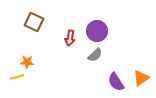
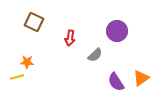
purple circle: moved 20 px right
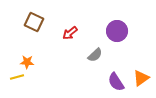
red arrow: moved 5 px up; rotated 42 degrees clockwise
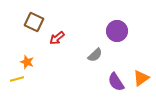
red arrow: moved 13 px left, 5 px down
orange star: rotated 16 degrees clockwise
yellow line: moved 2 px down
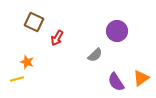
red arrow: rotated 21 degrees counterclockwise
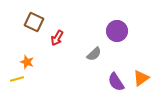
gray semicircle: moved 1 px left, 1 px up
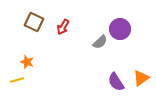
purple circle: moved 3 px right, 2 px up
red arrow: moved 6 px right, 11 px up
gray semicircle: moved 6 px right, 12 px up
yellow line: moved 1 px down
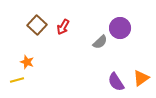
brown square: moved 3 px right, 3 px down; rotated 18 degrees clockwise
purple circle: moved 1 px up
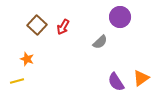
purple circle: moved 11 px up
orange star: moved 3 px up
yellow line: moved 1 px down
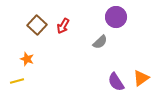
purple circle: moved 4 px left
red arrow: moved 1 px up
